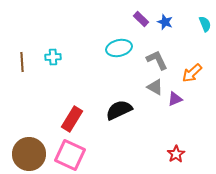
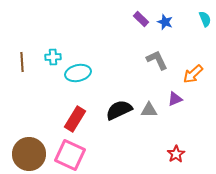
cyan semicircle: moved 5 px up
cyan ellipse: moved 41 px left, 25 px down
orange arrow: moved 1 px right, 1 px down
gray triangle: moved 6 px left, 23 px down; rotated 30 degrees counterclockwise
red rectangle: moved 3 px right
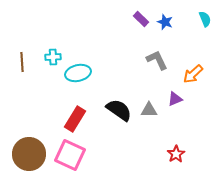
black semicircle: rotated 60 degrees clockwise
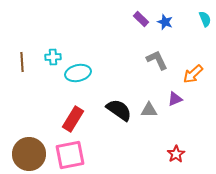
red rectangle: moved 2 px left
pink square: rotated 36 degrees counterclockwise
